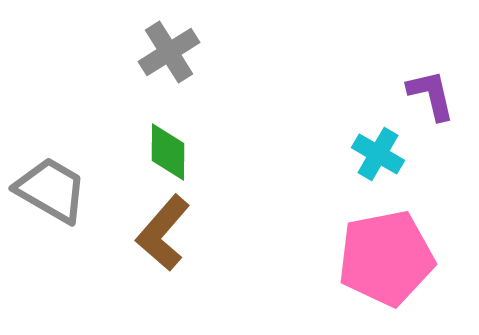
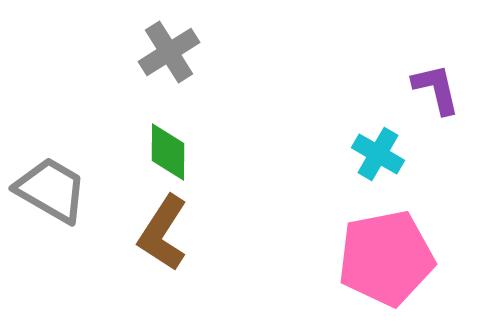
purple L-shape: moved 5 px right, 6 px up
brown L-shape: rotated 8 degrees counterclockwise
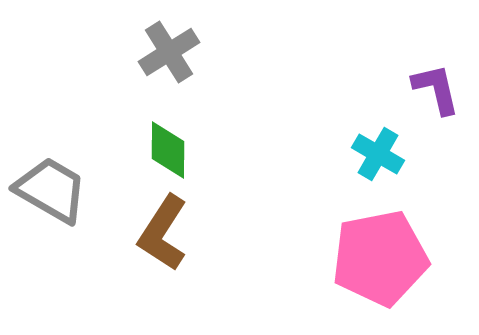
green diamond: moved 2 px up
pink pentagon: moved 6 px left
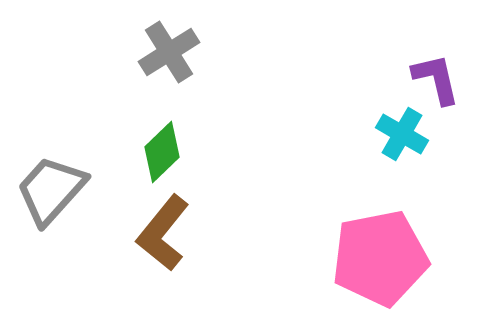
purple L-shape: moved 10 px up
green diamond: moved 6 px left, 2 px down; rotated 46 degrees clockwise
cyan cross: moved 24 px right, 20 px up
gray trapezoid: rotated 78 degrees counterclockwise
brown L-shape: rotated 6 degrees clockwise
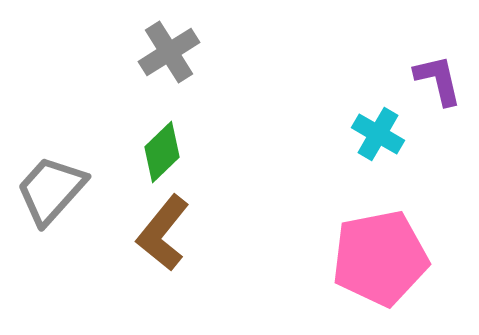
purple L-shape: moved 2 px right, 1 px down
cyan cross: moved 24 px left
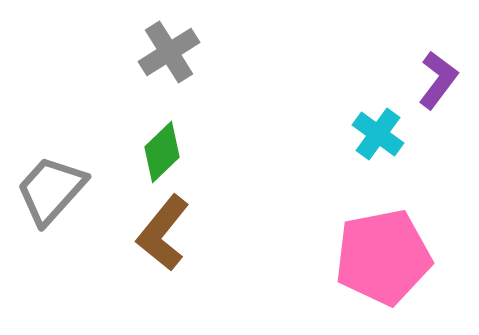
purple L-shape: rotated 50 degrees clockwise
cyan cross: rotated 6 degrees clockwise
pink pentagon: moved 3 px right, 1 px up
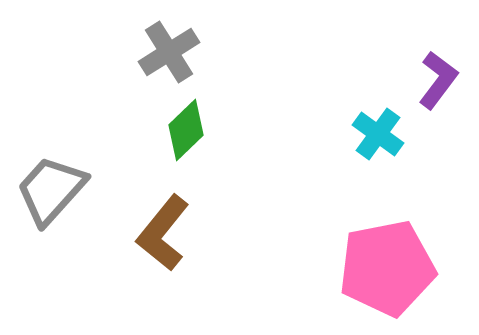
green diamond: moved 24 px right, 22 px up
pink pentagon: moved 4 px right, 11 px down
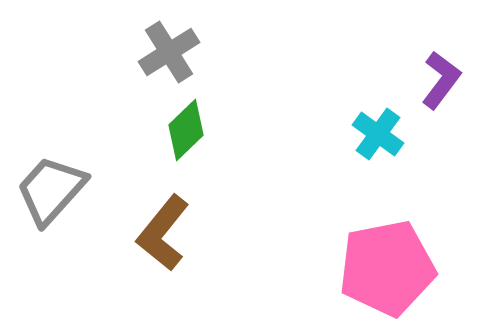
purple L-shape: moved 3 px right
